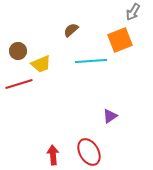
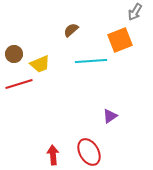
gray arrow: moved 2 px right
brown circle: moved 4 px left, 3 px down
yellow trapezoid: moved 1 px left
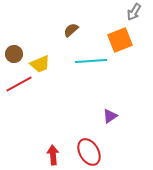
gray arrow: moved 1 px left
red line: rotated 12 degrees counterclockwise
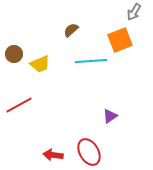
red line: moved 21 px down
red arrow: rotated 78 degrees counterclockwise
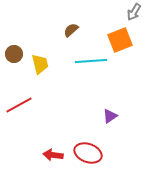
yellow trapezoid: rotated 80 degrees counterclockwise
red ellipse: moved 1 px left, 1 px down; rotated 40 degrees counterclockwise
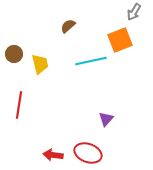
brown semicircle: moved 3 px left, 4 px up
cyan line: rotated 8 degrees counterclockwise
red line: rotated 52 degrees counterclockwise
purple triangle: moved 4 px left, 3 px down; rotated 14 degrees counterclockwise
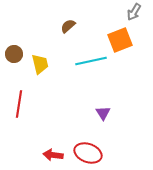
red line: moved 1 px up
purple triangle: moved 3 px left, 6 px up; rotated 14 degrees counterclockwise
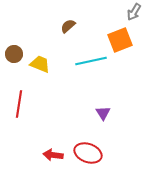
yellow trapezoid: rotated 55 degrees counterclockwise
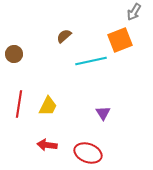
brown semicircle: moved 4 px left, 10 px down
yellow trapezoid: moved 8 px right, 42 px down; rotated 95 degrees clockwise
red arrow: moved 6 px left, 10 px up
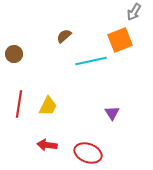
purple triangle: moved 9 px right
